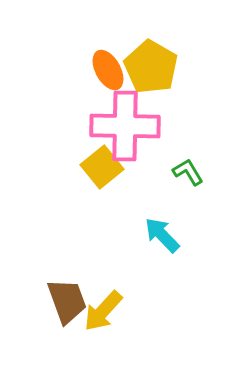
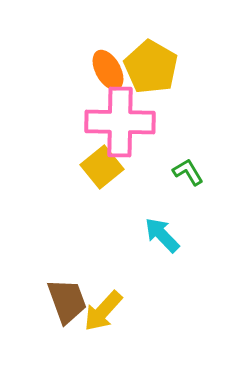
pink cross: moved 5 px left, 4 px up
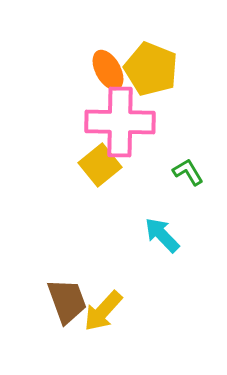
yellow pentagon: moved 2 px down; rotated 8 degrees counterclockwise
yellow square: moved 2 px left, 2 px up
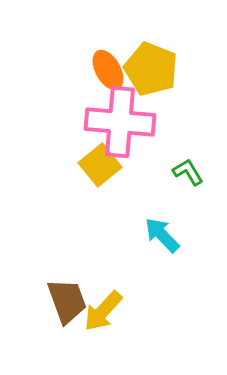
pink cross: rotated 4 degrees clockwise
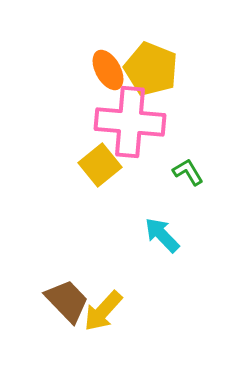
pink cross: moved 10 px right
brown trapezoid: rotated 24 degrees counterclockwise
